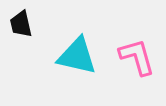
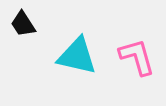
black trapezoid: moved 2 px right; rotated 20 degrees counterclockwise
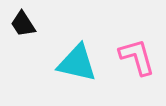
cyan triangle: moved 7 px down
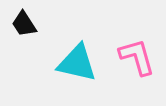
black trapezoid: moved 1 px right
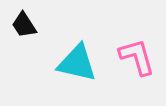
black trapezoid: moved 1 px down
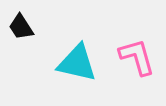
black trapezoid: moved 3 px left, 2 px down
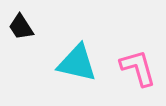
pink L-shape: moved 1 px right, 11 px down
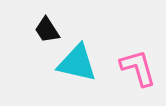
black trapezoid: moved 26 px right, 3 px down
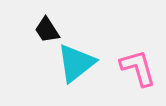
cyan triangle: moved 1 px left; rotated 51 degrees counterclockwise
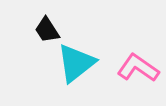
pink L-shape: rotated 39 degrees counterclockwise
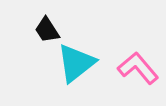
pink L-shape: rotated 15 degrees clockwise
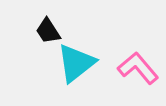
black trapezoid: moved 1 px right, 1 px down
